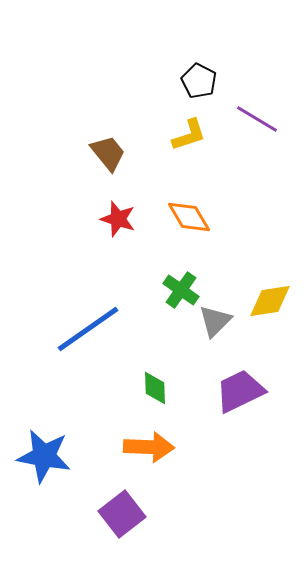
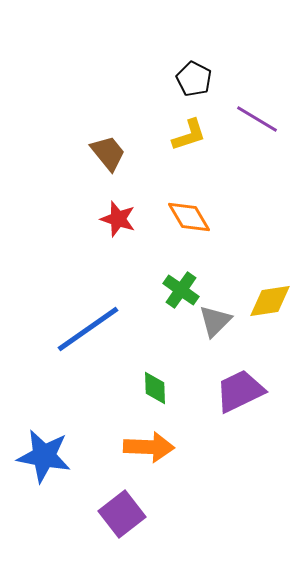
black pentagon: moved 5 px left, 2 px up
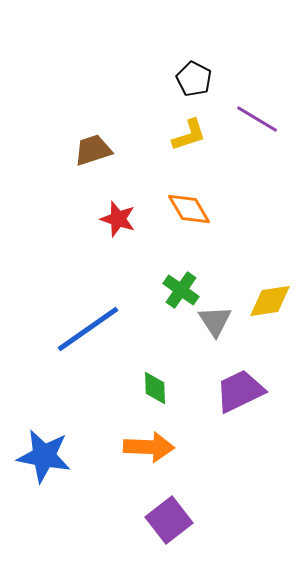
brown trapezoid: moved 15 px left, 3 px up; rotated 69 degrees counterclockwise
orange diamond: moved 8 px up
gray triangle: rotated 18 degrees counterclockwise
purple square: moved 47 px right, 6 px down
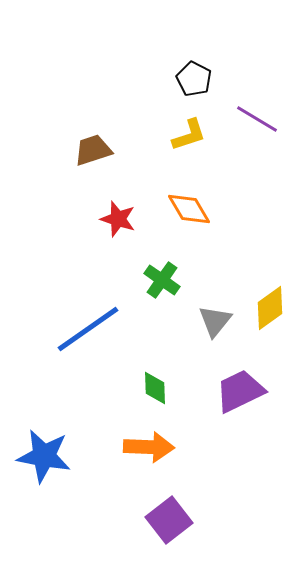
green cross: moved 19 px left, 10 px up
yellow diamond: moved 7 px down; rotated 27 degrees counterclockwise
gray triangle: rotated 12 degrees clockwise
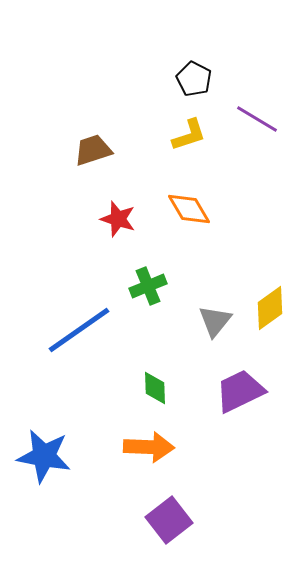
green cross: moved 14 px left, 6 px down; rotated 33 degrees clockwise
blue line: moved 9 px left, 1 px down
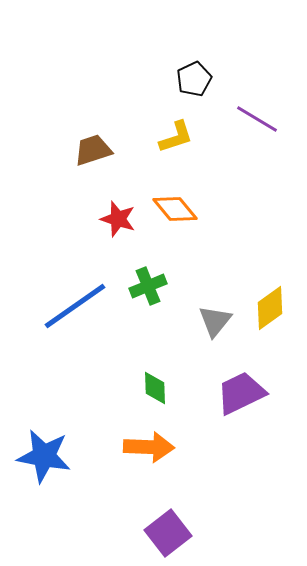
black pentagon: rotated 20 degrees clockwise
yellow L-shape: moved 13 px left, 2 px down
orange diamond: moved 14 px left; rotated 9 degrees counterclockwise
blue line: moved 4 px left, 24 px up
purple trapezoid: moved 1 px right, 2 px down
purple square: moved 1 px left, 13 px down
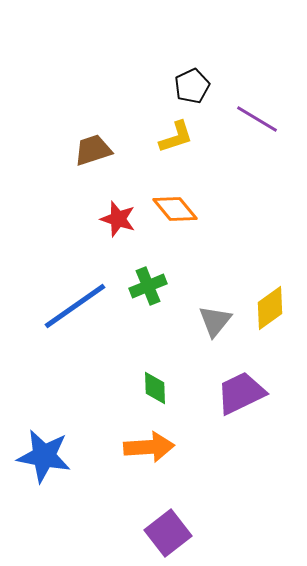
black pentagon: moved 2 px left, 7 px down
orange arrow: rotated 6 degrees counterclockwise
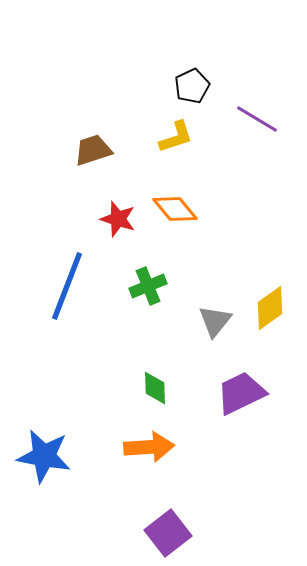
blue line: moved 8 px left, 20 px up; rotated 34 degrees counterclockwise
